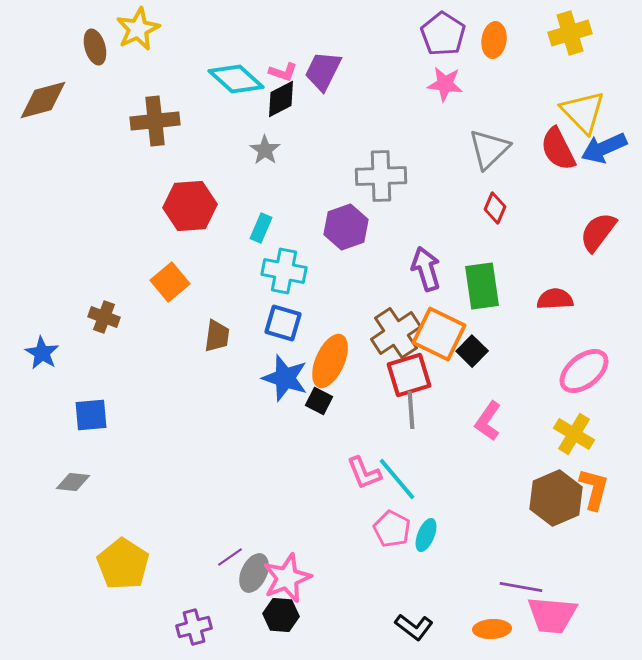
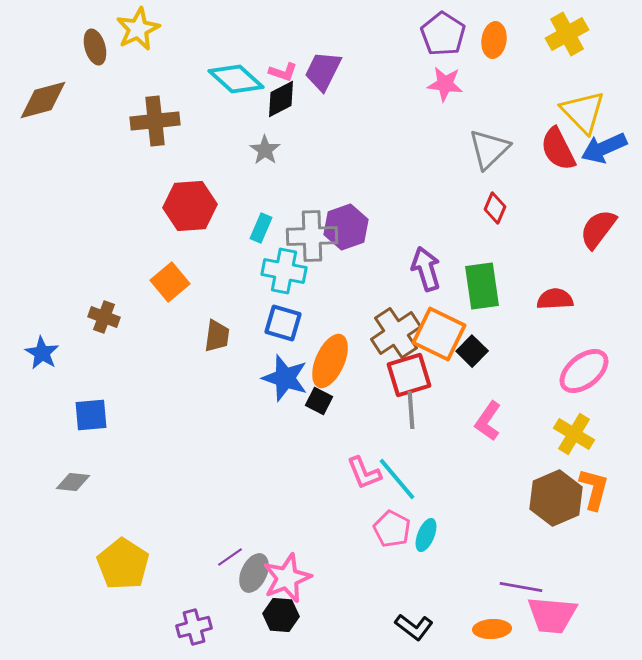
yellow cross at (570, 33): moved 3 px left, 1 px down; rotated 12 degrees counterclockwise
gray cross at (381, 176): moved 69 px left, 60 px down
red semicircle at (598, 232): moved 3 px up
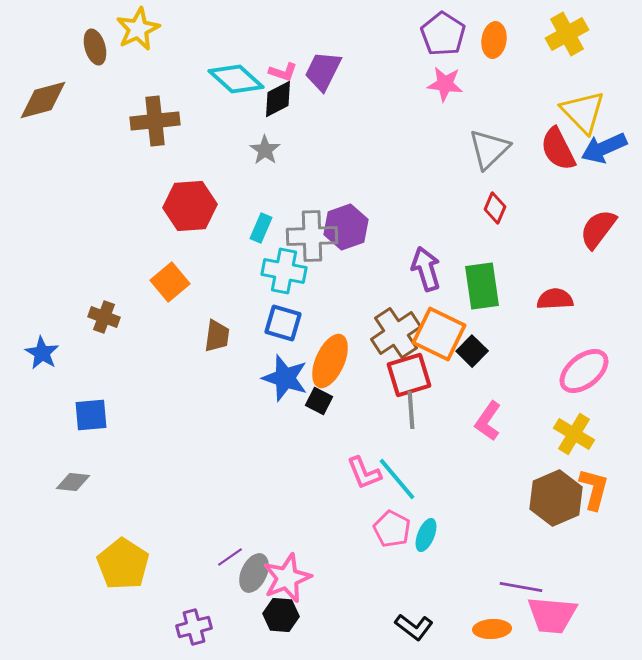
black diamond at (281, 99): moved 3 px left
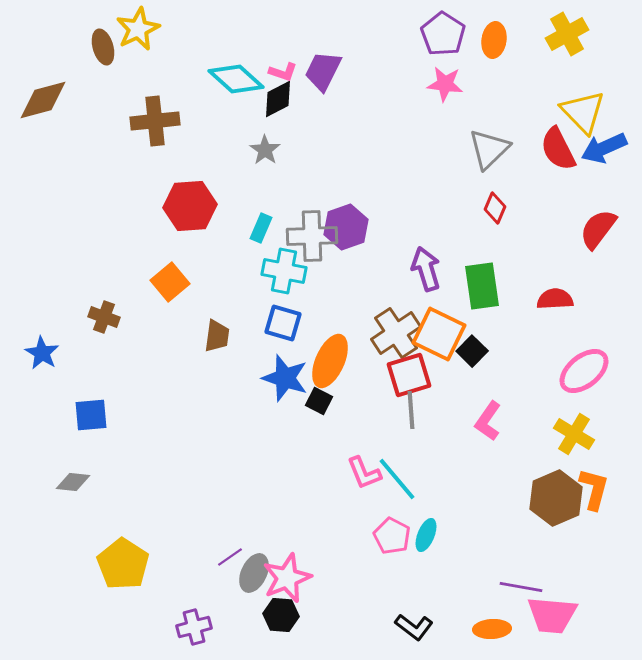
brown ellipse at (95, 47): moved 8 px right
pink pentagon at (392, 529): moved 7 px down
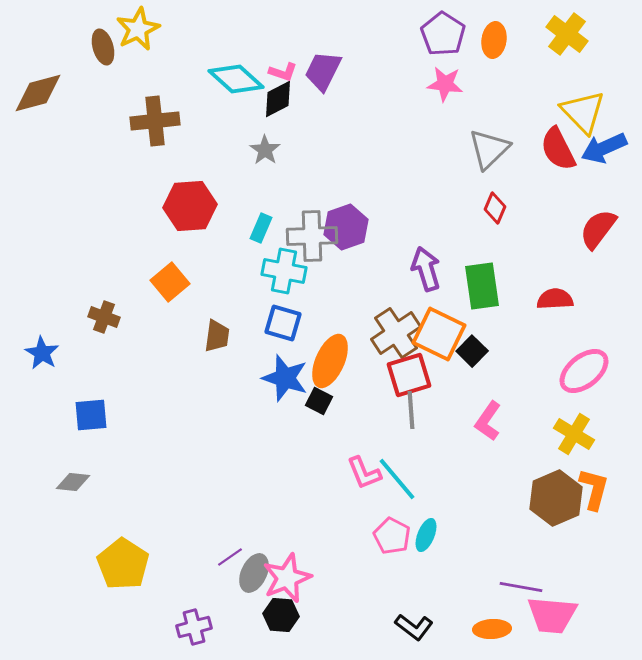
yellow cross at (567, 34): rotated 24 degrees counterclockwise
brown diamond at (43, 100): moved 5 px left, 7 px up
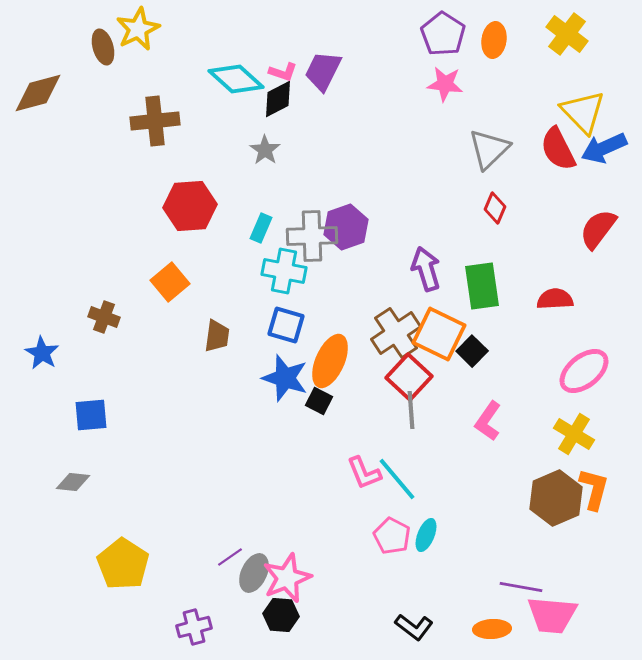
blue square at (283, 323): moved 3 px right, 2 px down
red square at (409, 375): moved 2 px down; rotated 30 degrees counterclockwise
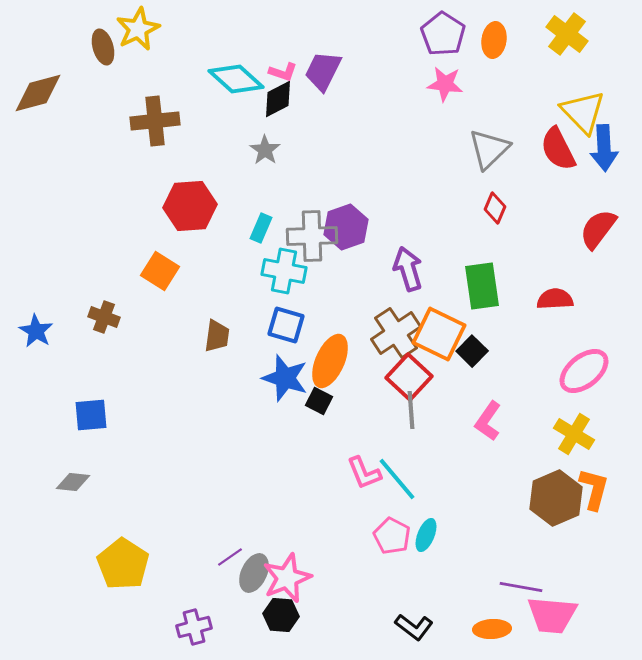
blue arrow at (604, 148): rotated 69 degrees counterclockwise
purple arrow at (426, 269): moved 18 px left
orange square at (170, 282): moved 10 px left, 11 px up; rotated 18 degrees counterclockwise
blue star at (42, 353): moved 6 px left, 22 px up
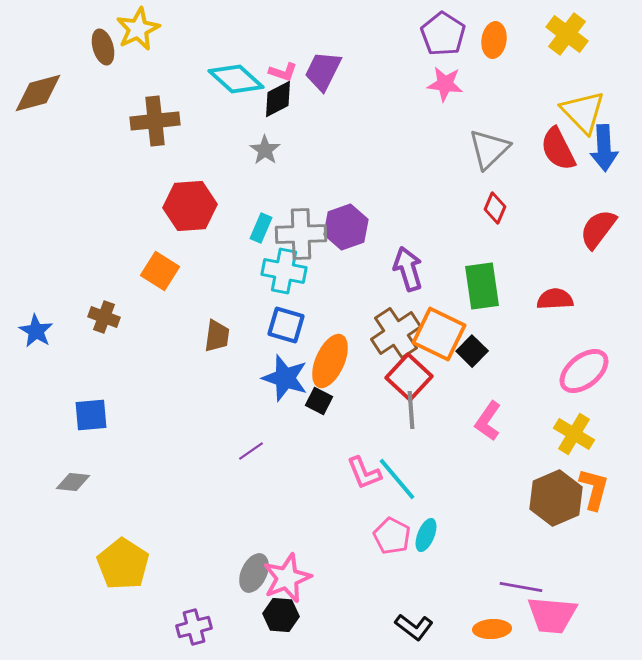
gray cross at (312, 236): moved 11 px left, 2 px up
purple line at (230, 557): moved 21 px right, 106 px up
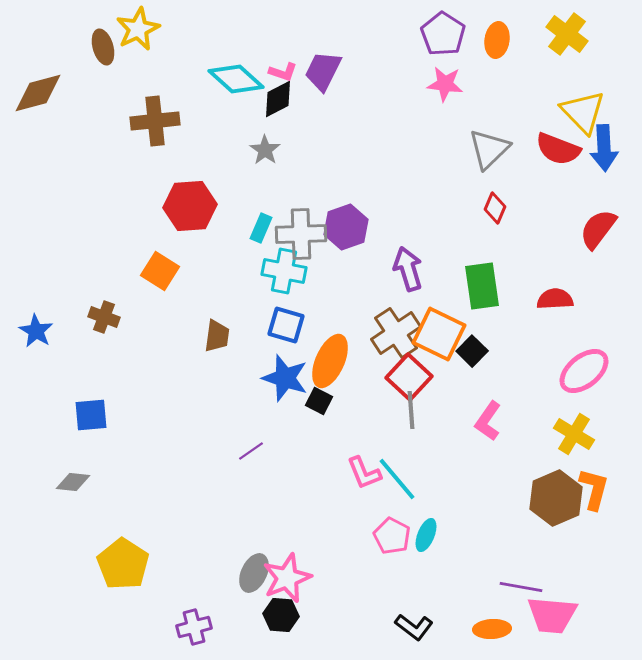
orange ellipse at (494, 40): moved 3 px right
red semicircle at (558, 149): rotated 42 degrees counterclockwise
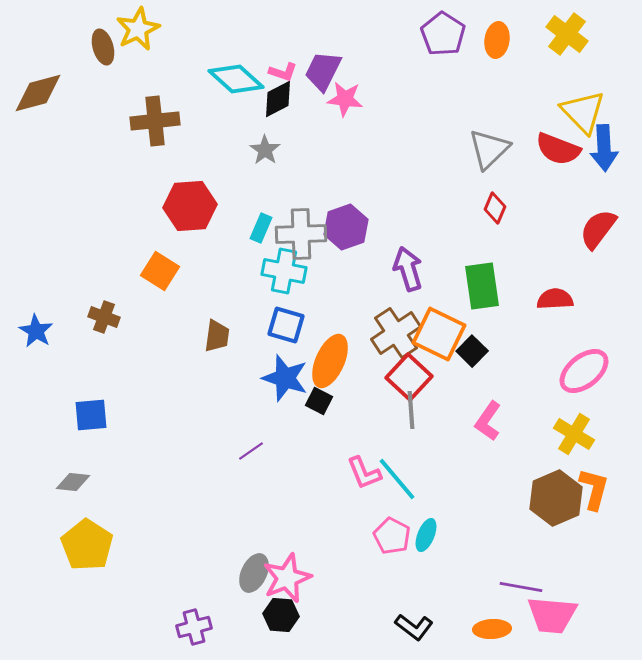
pink star at (445, 84): moved 100 px left, 15 px down
yellow pentagon at (123, 564): moved 36 px left, 19 px up
